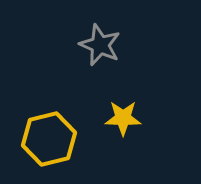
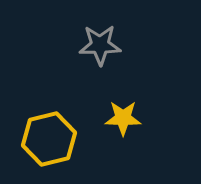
gray star: rotated 24 degrees counterclockwise
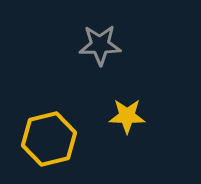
yellow star: moved 4 px right, 2 px up
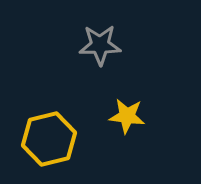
yellow star: rotated 6 degrees clockwise
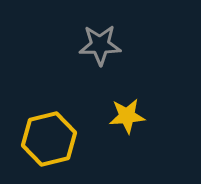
yellow star: rotated 12 degrees counterclockwise
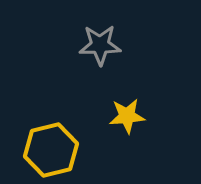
yellow hexagon: moved 2 px right, 11 px down
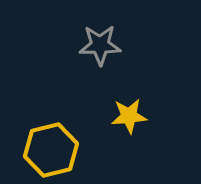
yellow star: moved 2 px right
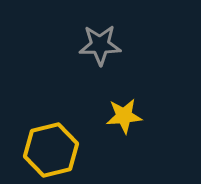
yellow star: moved 5 px left
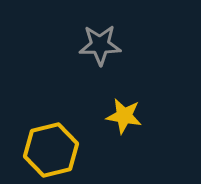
yellow star: rotated 15 degrees clockwise
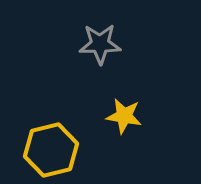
gray star: moved 1 px up
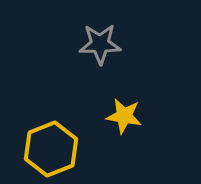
yellow hexagon: moved 1 px up; rotated 8 degrees counterclockwise
